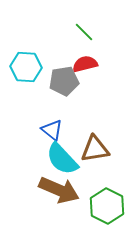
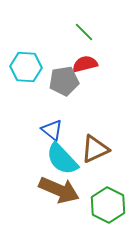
brown triangle: rotated 16 degrees counterclockwise
green hexagon: moved 1 px right, 1 px up
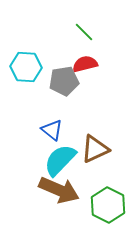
cyan semicircle: moved 2 px left, 1 px down; rotated 87 degrees clockwise
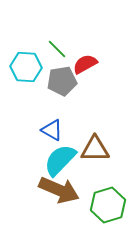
green line: moved 27 px left, 17 px down
red semicircle: rotated 15 degrees counterclockwise
gray pentagon: moved 2 px left
blue triangle: rotated 10 degrees counterclockwise
brown triangle: rotated 24 degrees clockwise
green hexagon: rotated 16 degrees clockwise
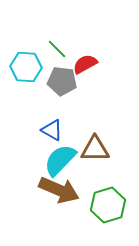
gray pentagon: rotated 16 degrees clockwise
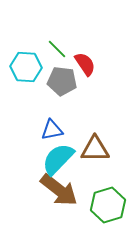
red semicircle: rotated 85 degrees clockwise
blue triangle: rotated 40 degrees counterclockwise
cyan semicircle: moved 2 px left, 1 px up
brown arrow: rotated 15 degrees clockwise
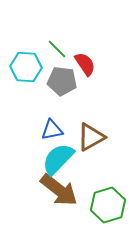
brown triangle: moved 4 px left, 12 px up; rotated 28 degrees counterclockwise
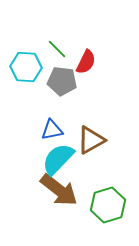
red semicircle: moved 1 px right, 2 px up; rotated 60 degrees clockwise
brown triangle: moved 3 px down
